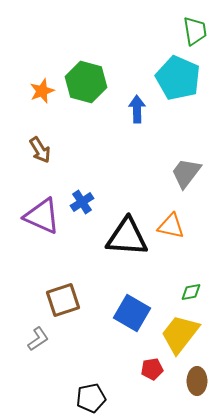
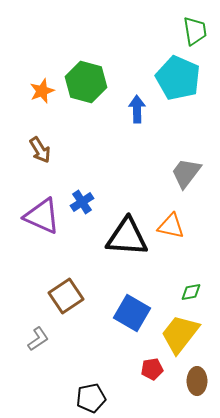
brown square: moved 3 px right, 4 px up; rotated 16 degrees counterclockwise
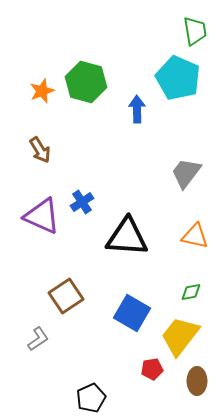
orange triangle: moved 24 px right, 10 px down
yellow trapezoid: moved 2 px down
black pentagon: rotated 12 degrees counterclockwise
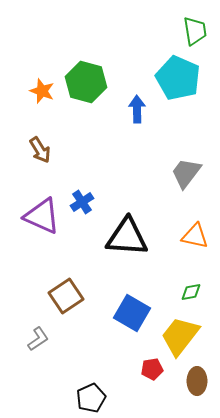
orange star: rotated 30 degrees counterclockwise
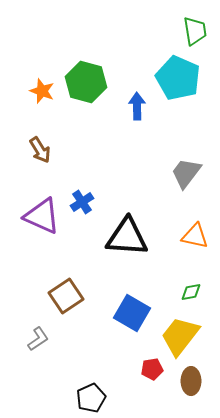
blue arrow: moved 3 px up
brown ellipse: moved 6 px left
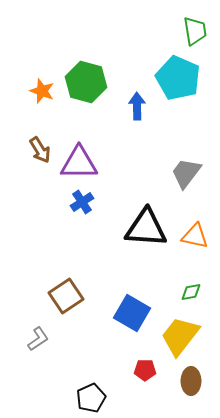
purple triangle: moved 37 px right, 53 px up; rotated 24 degrees counterclockwise
black triangle: moved 19 px right, 9 px up
red pentagon: moved 7 px left, 1 px down; rotated 10 degrees clockwise
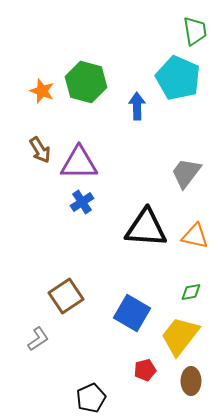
red pentagon: rotated 15 degrees counterclockwise
